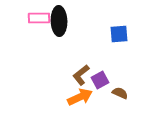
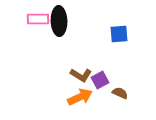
pink rectangle: moved 1 px left, 1 px down
brown L-shape: rotated 110 degrees counterclockwise
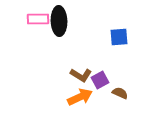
blue square: moved 3 px down
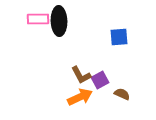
brown L-shape: rotated 30 degrees clockwise
brown semicircle: moved 2 px right, 1 px down
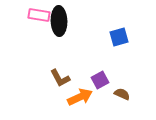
pink rectangle: moved 1 px right, 4 px up; rotated 10 degrees clockwise
blue square: rotated 12 degrees counterclockwise
brown L-shape: moved 21 px left, 3 px down
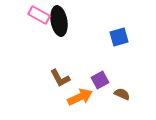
pink rectangle: rotated 20 degrees clockwise
black ellipse: rotated 8 degrees counterclockwise
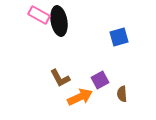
brown semicircle: rotated 119 degrees counterclockwise
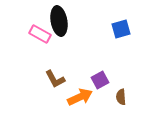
pink rectangle: moved 1 px right, 19 px down
blue square: moved 2 px right, 8 px up
brown L-shape: moved 5 px left, 1 px down
brown semicircle: moved 1 px left, 3 px down
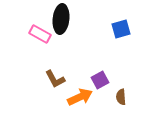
black ellipse: moved 2 px right, 2 px up; rotated 16 degrees clockwise
